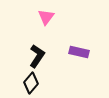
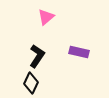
pink triangle: rotated 12 degrees clockwise
black diamond: rotated 15 degrees counterclockwise
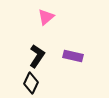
purple rectangle: moved 6 px left, 4 px down
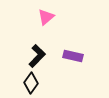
black L-shape: rotated 10 degrees clockwise
black diamond: rotated 10 degrees clockwise
